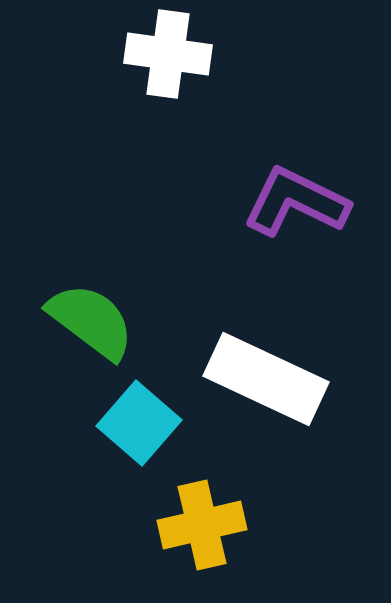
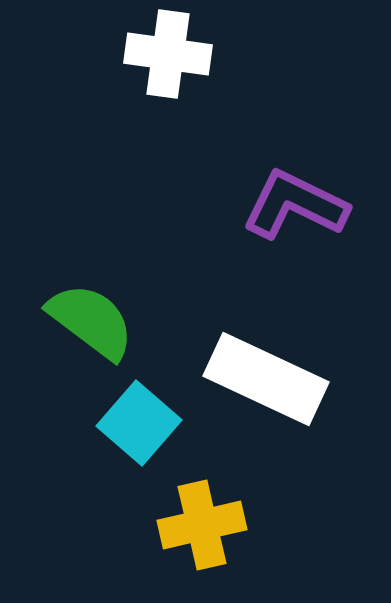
purple L-shape: moved 1 px left, 3 px down
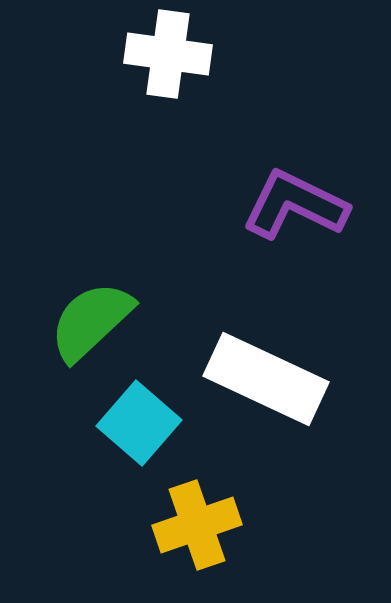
green semicircle: rotated 80 degrees counterclockwise
yellow cross: moved 5 px left; rotated 6 degrees counterclockwise
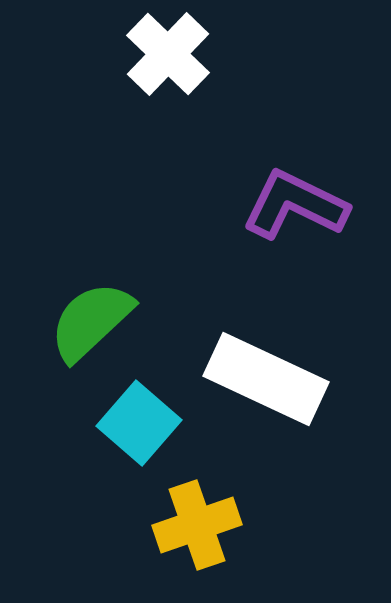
white cross: rotated 36 degrees clockwise
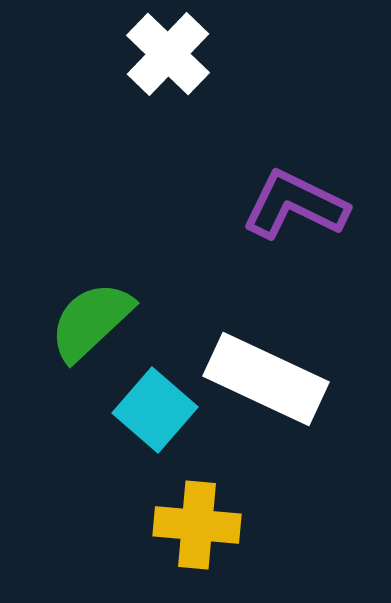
cyan square: moved 16 px right, 13 px up
yellow cross: rotated 24 degrees clockwise
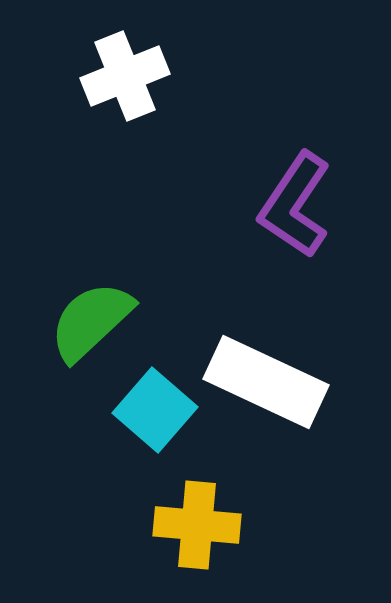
white cross: moved 43 px left, 22 px down; rotated 24 degrees clockwise
purple L-shape: rotated 82 degrees counterclockwise
white rectangle: moved 3 px down
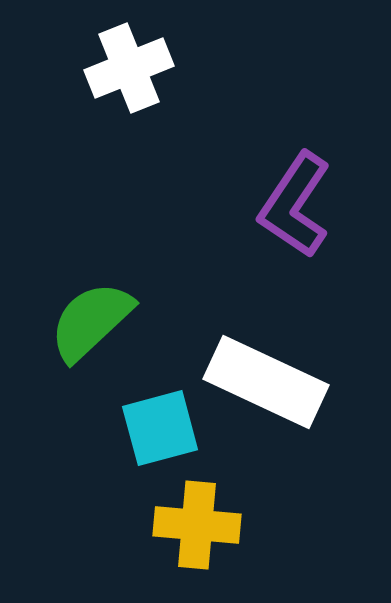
white cross: moved 4 px right, 8 px up
cyan square: moved 5 px right, 18 px down; rotated 34 degrees clockwise
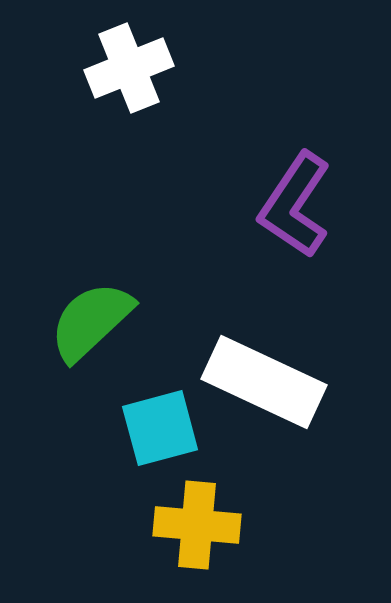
white rectangle: moved 2 px left
